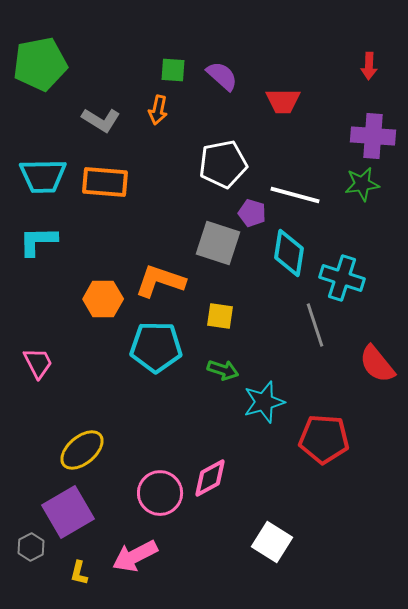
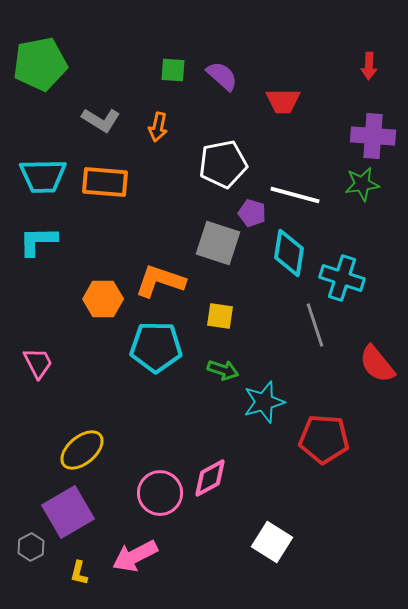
orange arrow: moved 17 px down
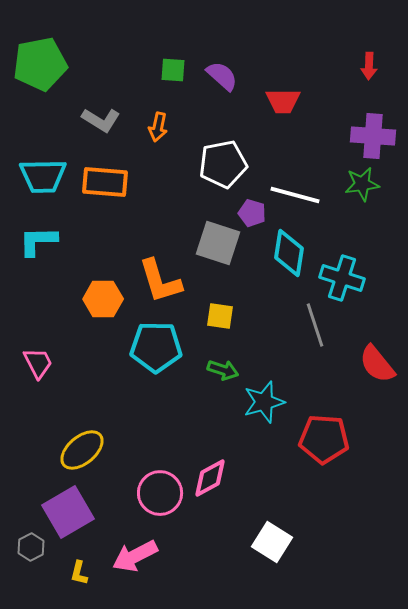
orange L-shape: rotated 126 degrees counterclockwise
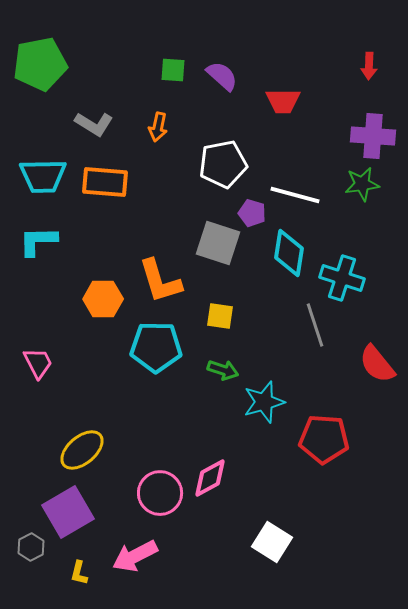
gray L-shape: moved 7 px left, 4 px down
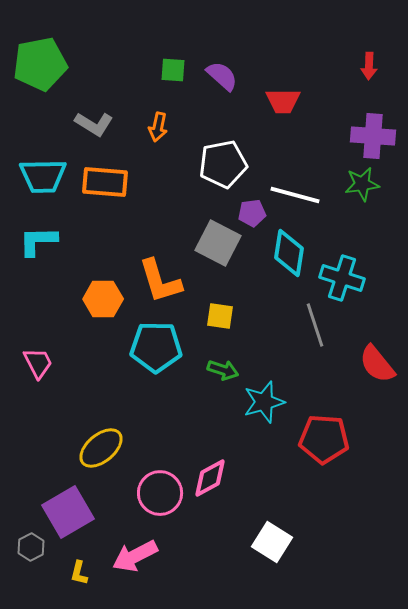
purple pentagon: rotated 24 degrees counterclockwise
gray square: rotated 9 degrees clockwise
yellow ellipse: moved 19 px right, 2 px up
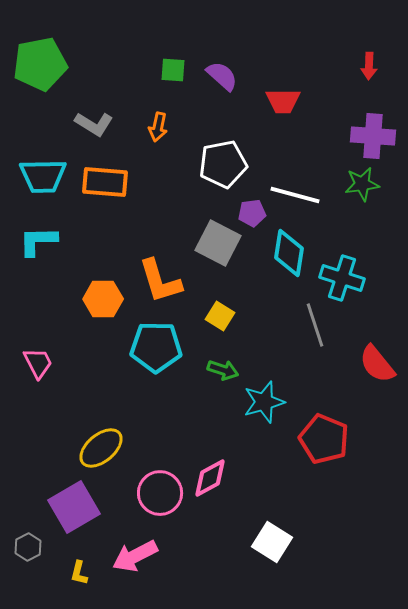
yellow square: rotated 24 degrees clockwise
red pentagon: rotated 18 degrees clockwise
purple square: moved 6 px right, 5 px up
gray hexagon: moved 3 px left
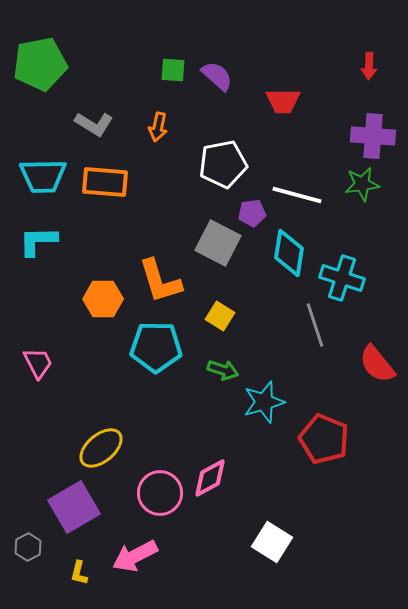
purple semicircle: moved 5 px left
white line: moved 2 px right
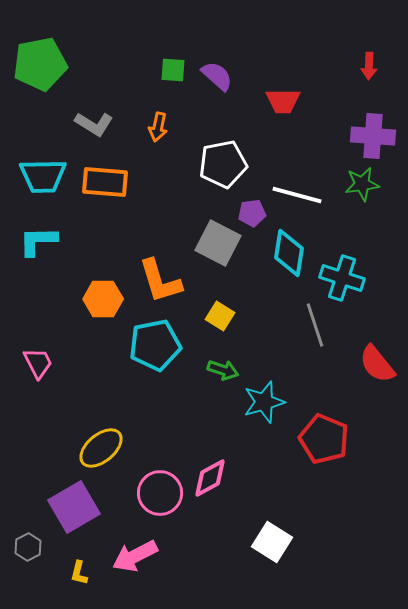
cyan pentagon: moved 1 px left, 2 px up; rotated 12 degrees counterclockwise
